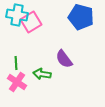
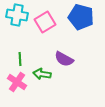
pink square: moved 14 px right
purple semicircle: rotated 24 degrees counterclockwise
green line: moved 4 px right, 4 px up
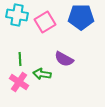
blue pentagon: rotated 15 degrees counterclockwise
pink cross: moved 2 px right
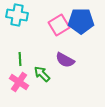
blue pentagon: moved 4 px down
pink square: moved 14 px right, 3 px down
purple semicircle: moved 1 px right, 1 px down
green arrow: rotated 36 degrees clockwise
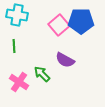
pink square: rotated 10 degrees counterclockwise
green line: moved 6 px left, 13 px up
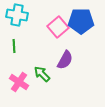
pink square: moved 1 px left, 2 px down
purple semicircle: rotated 90 degrees counterclockwise
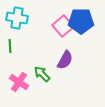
cyan cross: moved 3 px down
pink square: moved 5 px right, 1 px up
green line: moved 4 px left
